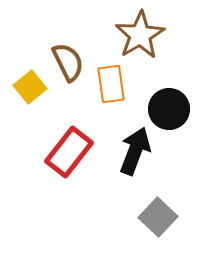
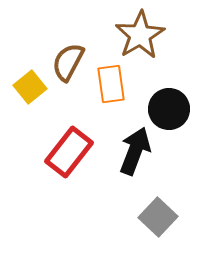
brown semicircle: rotated 126 degrees counterclockwise
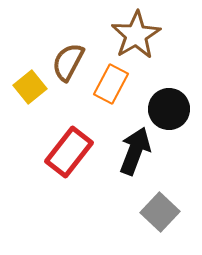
brown star: moved 4 px left
orange rectangle: rotated 36 degrees clockwise
gray square: moved 2 px right, 5 px up
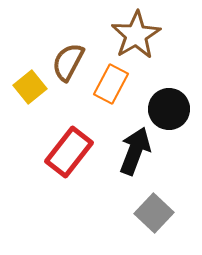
gray square: moved 6 px left, 1 px down
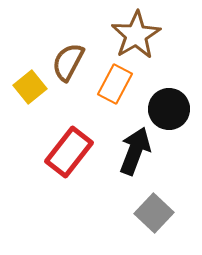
orange rectangle: moved 4 px right
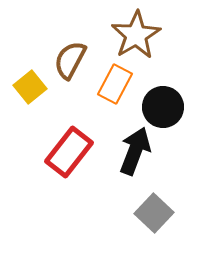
brown semicircle: moved 2 px right, 2 px up
black circle: moved 6 px left, 2 px up
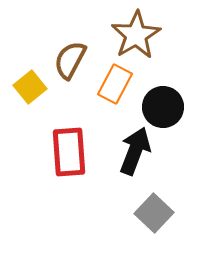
red rectangle: rotated 42 degrees counterclockwise
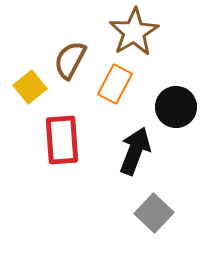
brown star: moved 2 px left, 3 px up
black circle: moved 13 px right
red rectangle: moved 7 px left, 12 px up
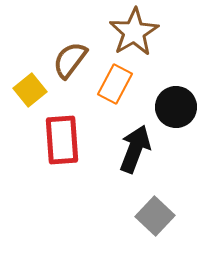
brown semicircle: rotated 9 degrees clockwise
yellow square: moved 3 px down
black arrow: moved 2 px up
gray square: moved 1 px right, 3 px down
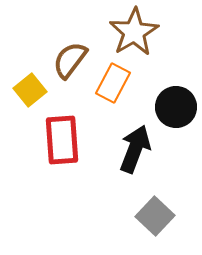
orange rectangle: moved 2 px left, 1 px up
